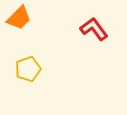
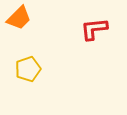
red L-shape: rotated 60 degrees counterclockwise
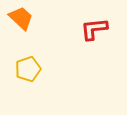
orange trapezoid: moved 2 px right; rotated 92 degrees counterclockwise
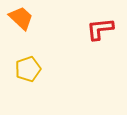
red L-shape: moved 6 px right
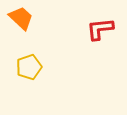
yellow pentagon: moved 1 px right, 2 px up
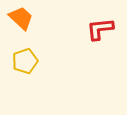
yellow pentagon: moved 4 px left, 6 px up
